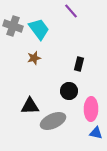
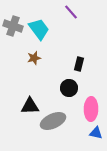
purple line: moved 1 px down
black circle: moved 3 px up
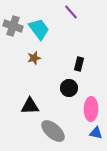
gray ellipse: moved 10 px down; rotated 65 degrees clockwise
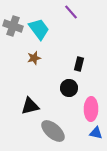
black triangle: rotated 12 degrees counterclockwise
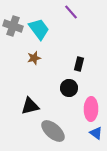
blue triangle: rotated 24 degrees clockwise
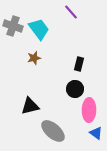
black circle: moved 6 px right, 1 px down
pink ellipse: moved 2 px left, 1 px down
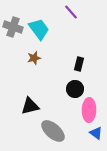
gray cross: moved 1 px down
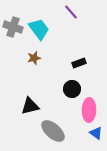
black rectangle: moved 1 px up; rotated 56 degrees clockwise
black circle: moved 3 px left
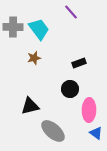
gray cross: rotated 18 degrees counterclockwise
black circle: moved 2 px left
